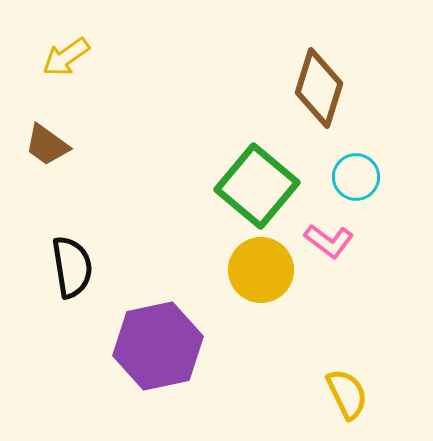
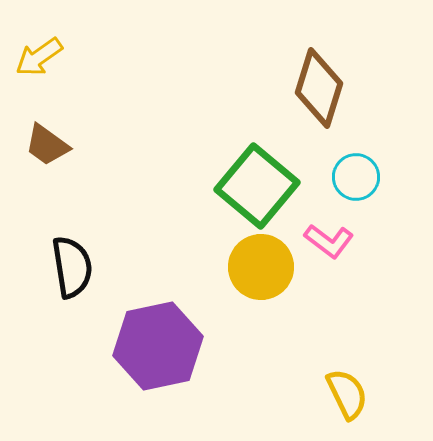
yellow arrow: moved 27 px left
yellow circle: moved 3 px up
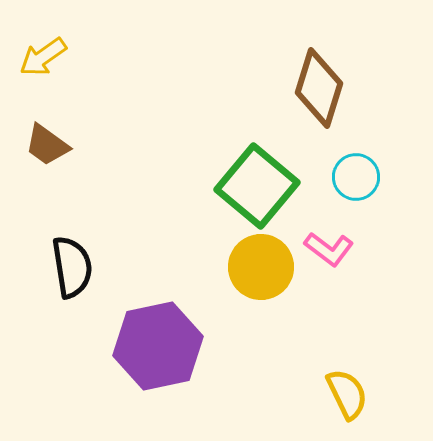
yellow arrow: moved 4 px right
pink L-shape: moved 8 px down
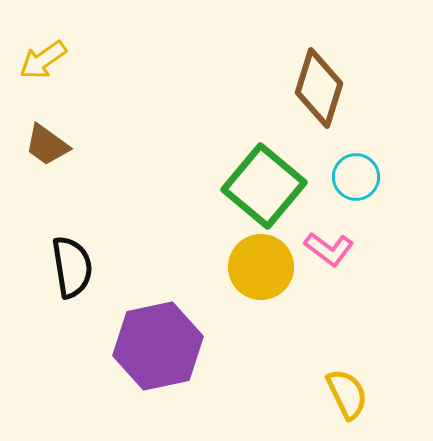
yellow arrow: moved 3 px down
green square: moved 7 px right
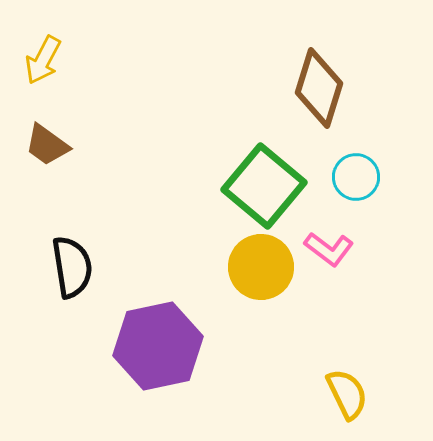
yellow arrow: rotated 27 degrees counterclockwise
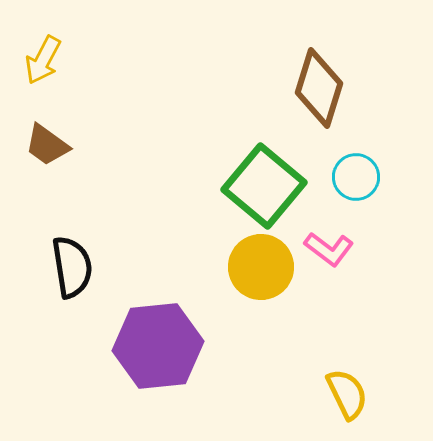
purple hexagon: rotated 6 degrees clockwise
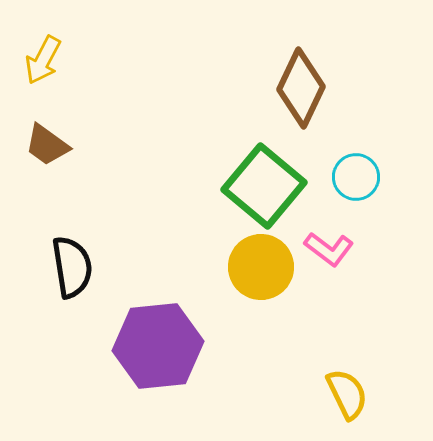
brown diamond: moved 18 px left; rotated 8 degrees clockwise
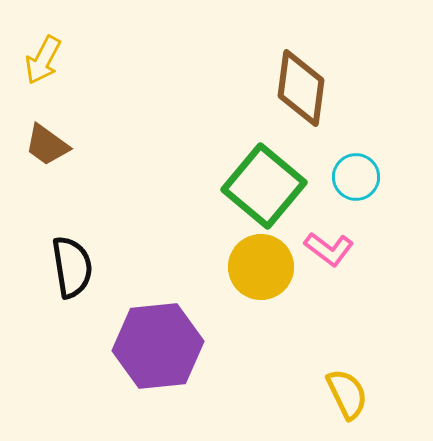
brown diamond: rotated 18 degrees counterclockwise
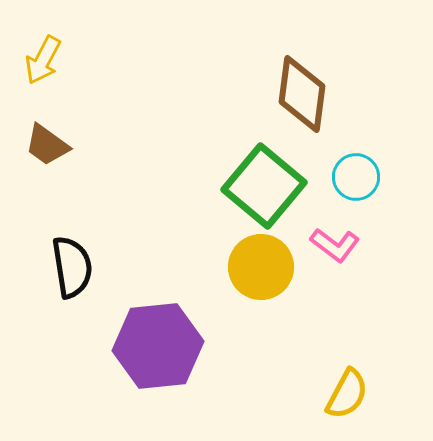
brown diamond: moved 1 px right, 6 px down
pink L-shape: moved 6 px right, 4 px up
yellow semicircle: rotated 54 degrees clockwise
